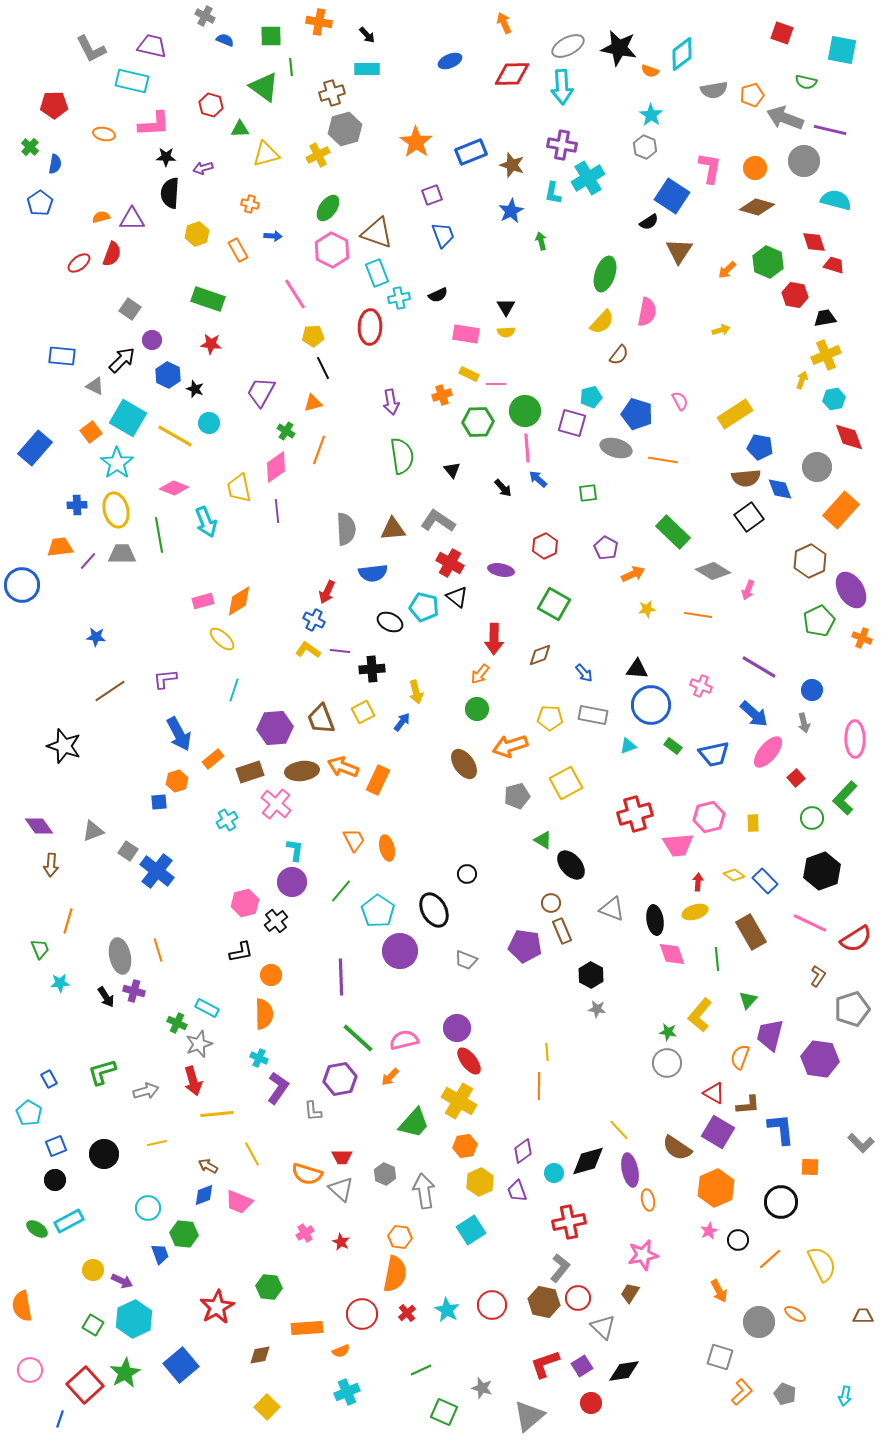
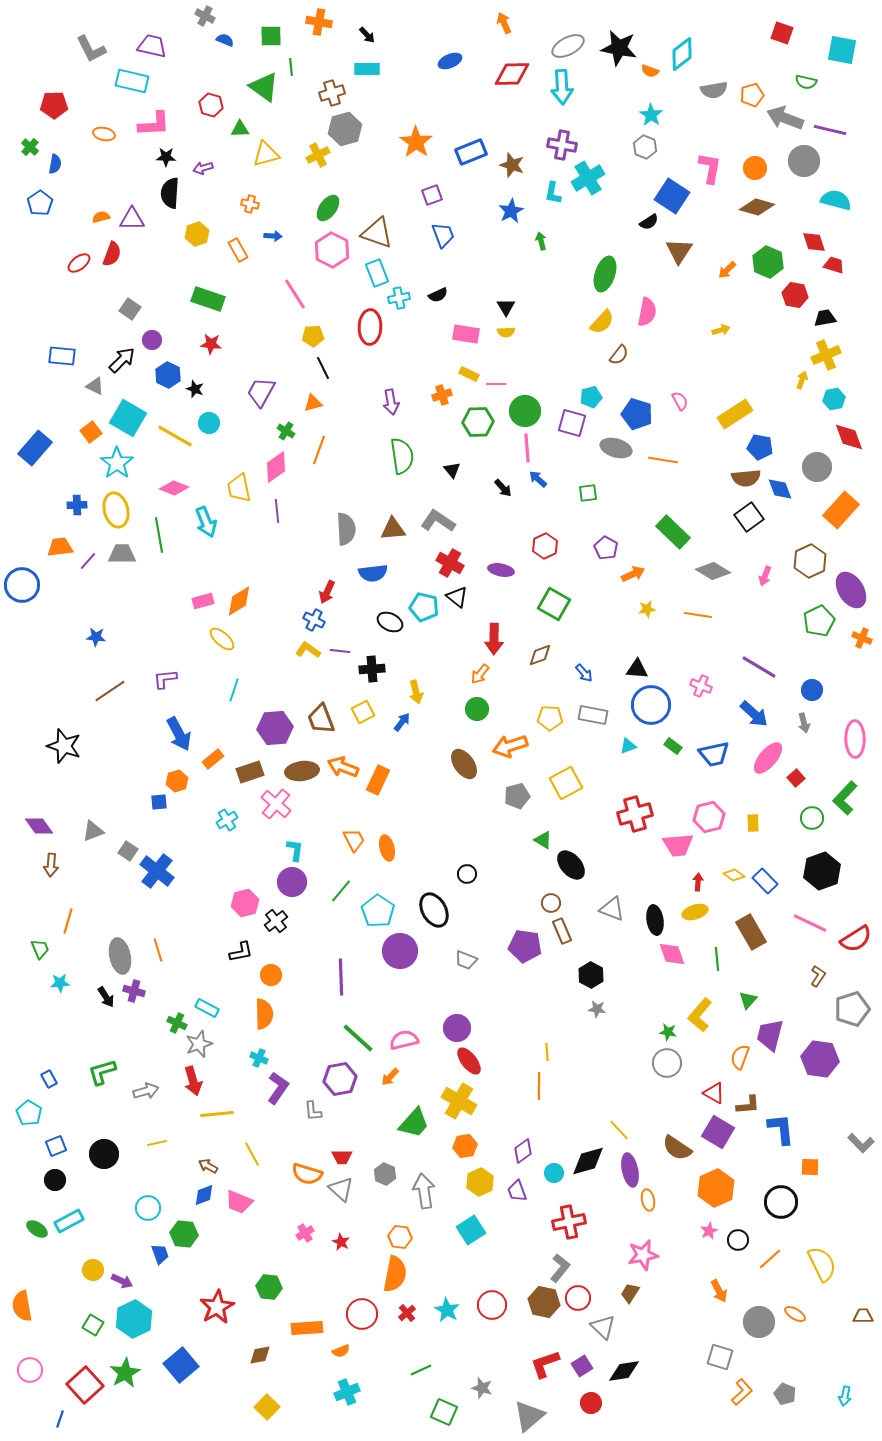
pink arrow at (748, 590): moved 17 px right, 14 px up
pink ellipse at (768, 752): moved 6 px down
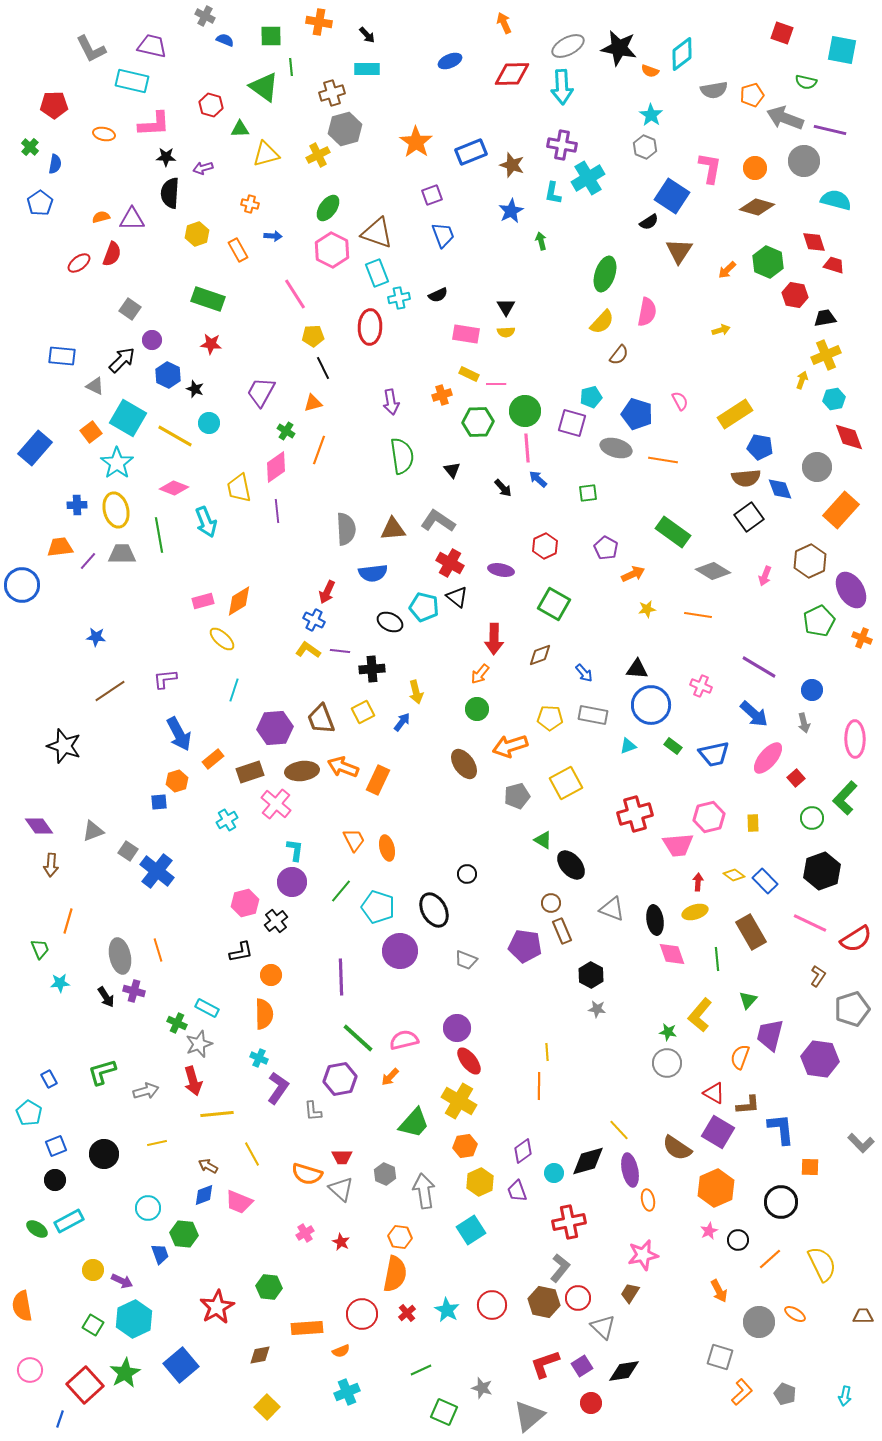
green rectangle at (673, 532): rotated 8 degrees counterclockwise
cyan pentagon at (378, 911): moved 4 px up; rotated 16 degrees counterclockwise
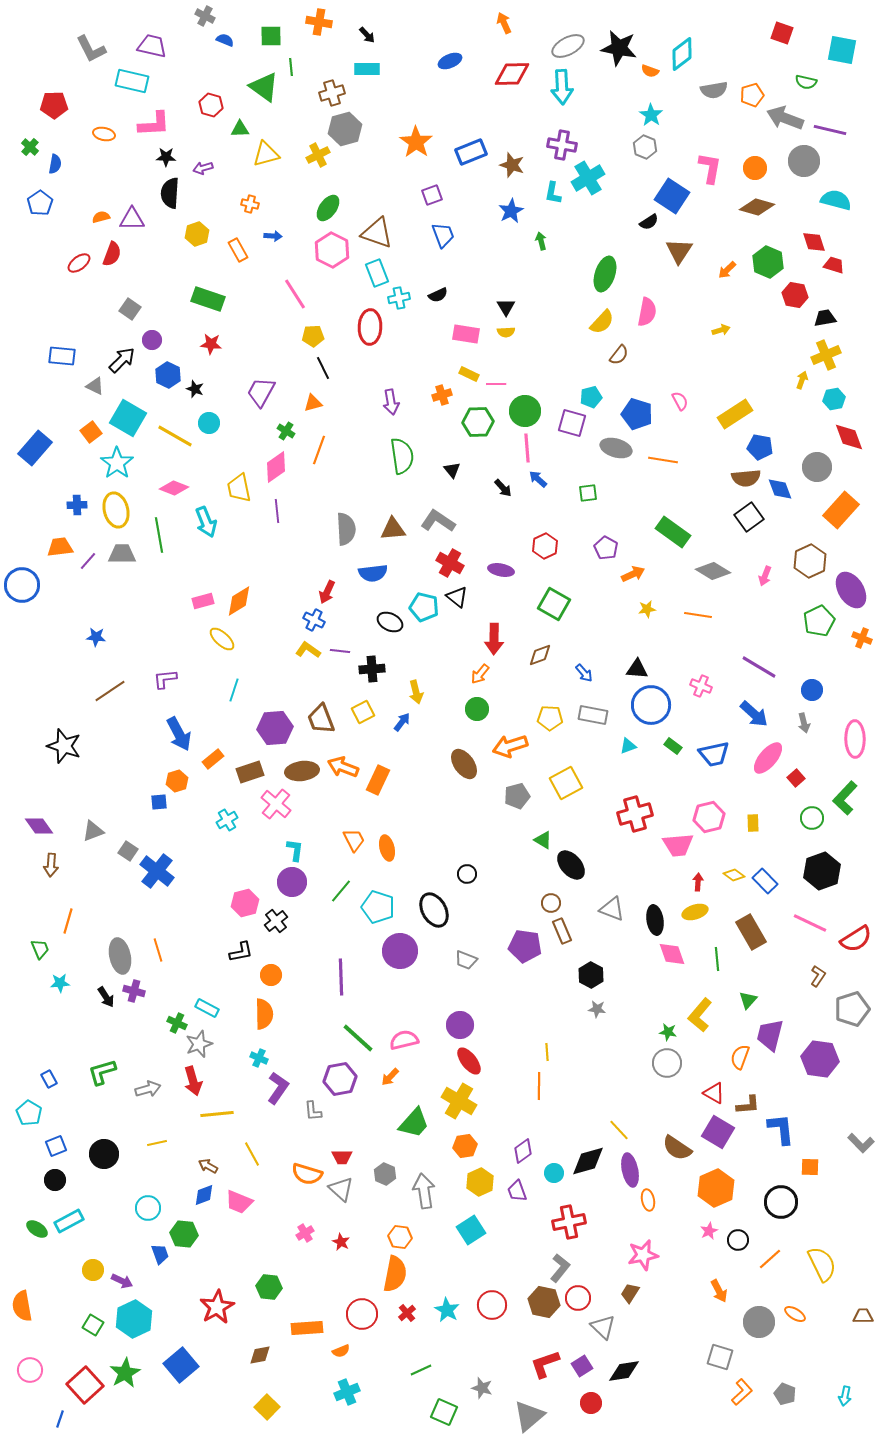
purple circle at (457, 1028): moved 3 px right, 3 px up
gray arrow at (146, 1091): moved 2 px right, 2 px up
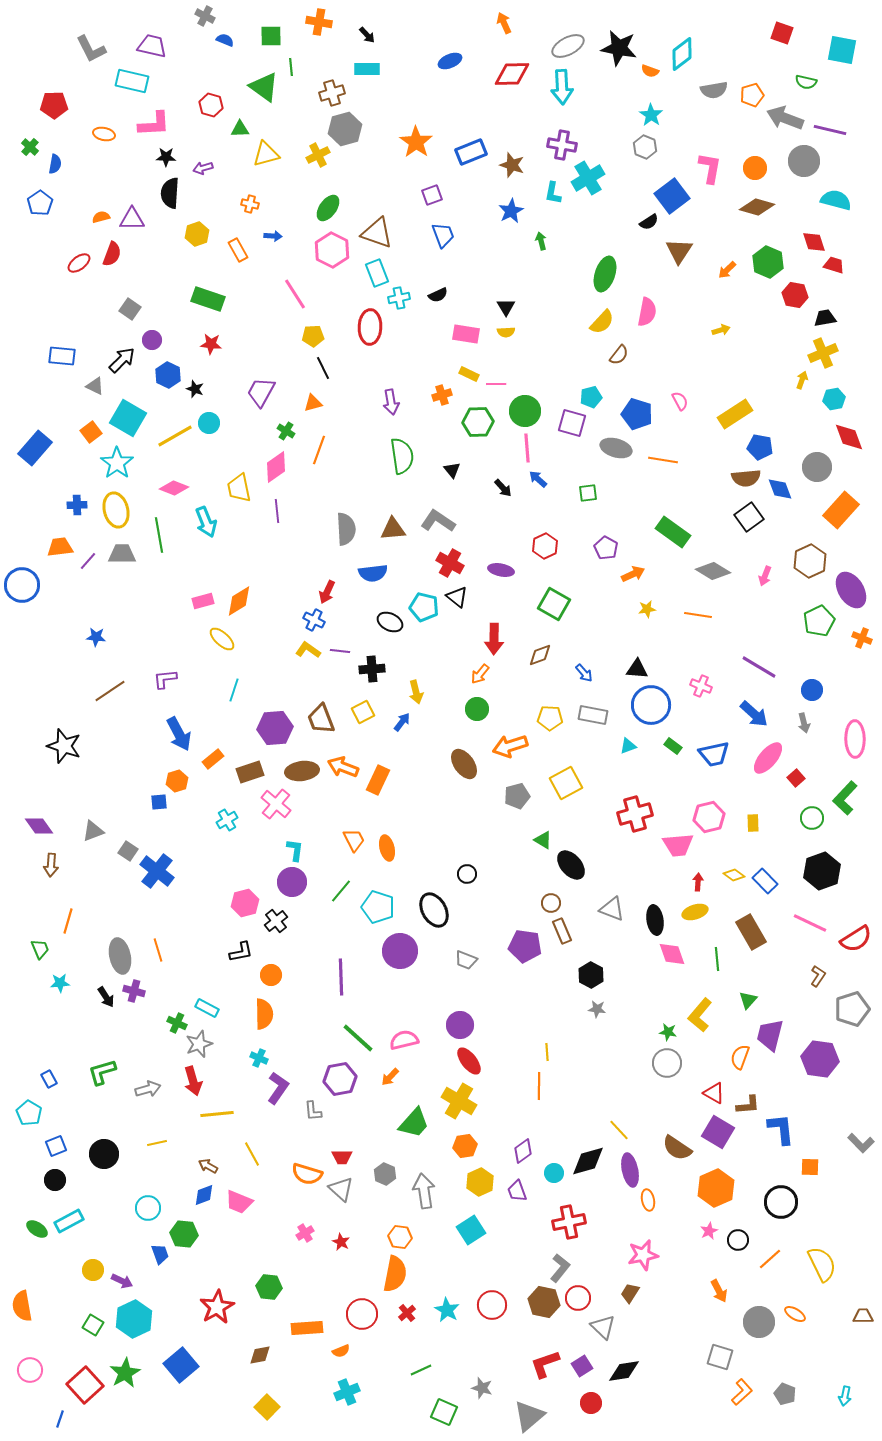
blue square at (672, 196): rotated 20 degrees clockwise
yellow cross at (826, 355): moved 3 px left, 2 px up
yellow line at (175, 436): rotated 60 degrees counterclockwise
